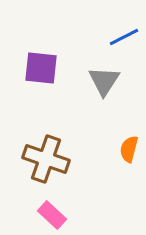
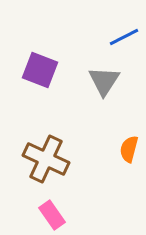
purple square: moved 1 px left, 2 px down; rotated 15 degrees clockwise
brown cross: rotated 6 degrees clockwise
pink rectangle: rotated 12 degrees clockwise
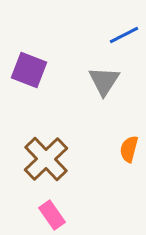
blue line: moved 2 px up
purple square: moved 11 px left
brown cross: rotated 21 degrees clockwise
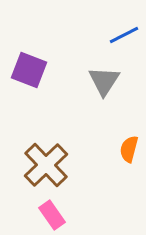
brown cross: moved 6 px down
